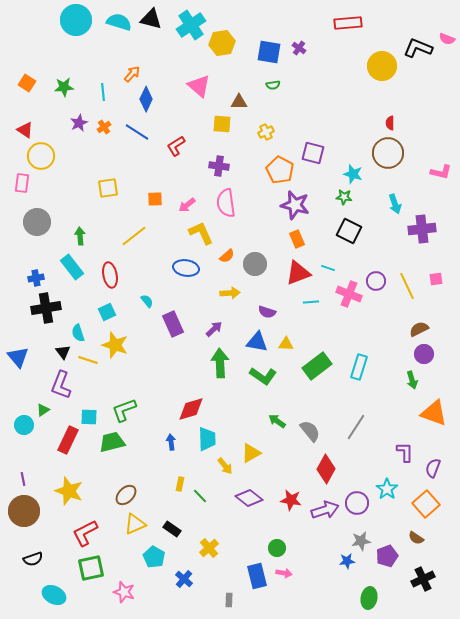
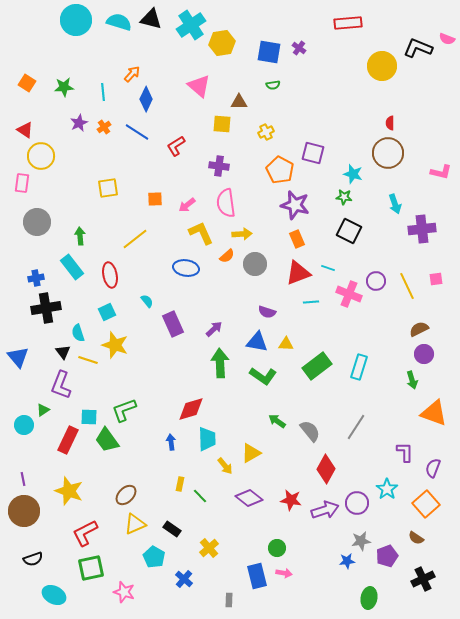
yellow line at (134, 236): moved 1 px right, 3 px down
yellow arrow at (230, 293): moved 12 px right, 59 px up
green trapezoid at (112, 442): moved 5 px left, 2 px up; rotated 112 degrees counterclockwise
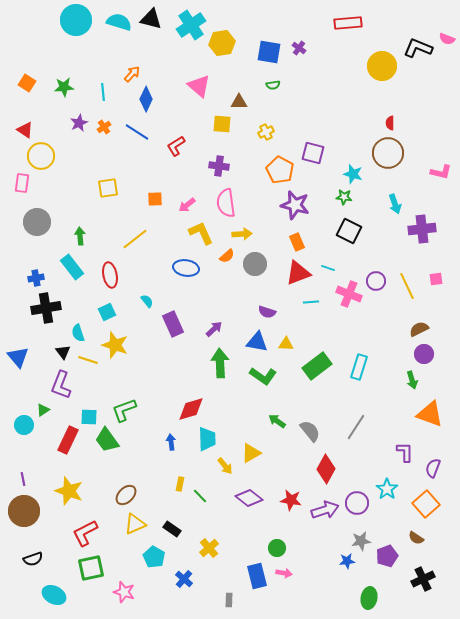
orange rectangle at (297, 239): moved 3 px down
orange triangle at (434, 413): moved 4 px left, 1 px down
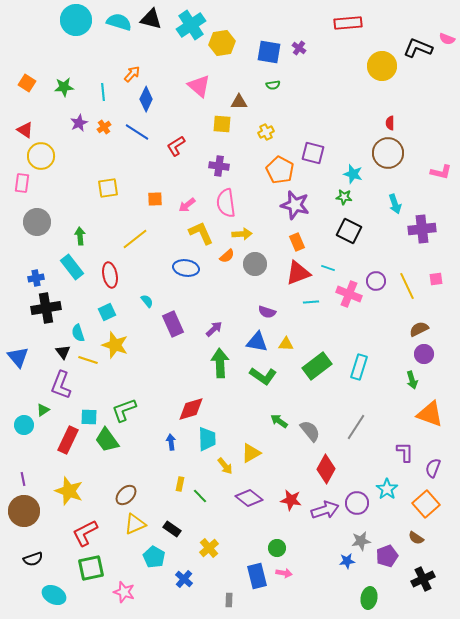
green arrow at (277, 421): moved 2 px right
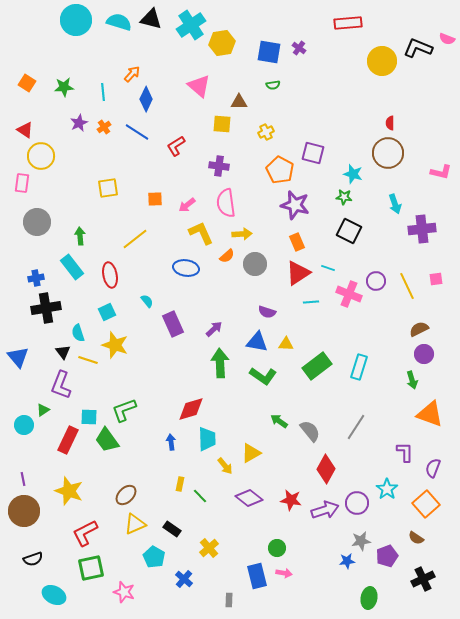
yellow circle at (382, 66): moved 5 px up
red triangle at (298, 273): rotated 12 degrees counterclockwise
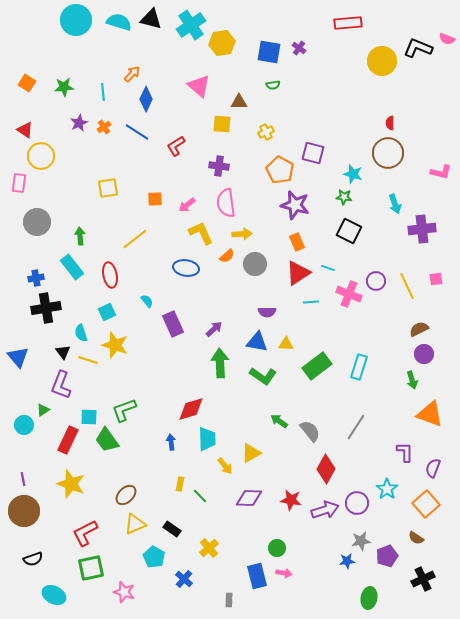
pink rectangle at (22, 183): moved 3 px left
purple semicircle at (267, 312): rotated 18 degrees counterclockwise
cyan semicircle at (78, 333): moved 3 px right
yellow star at (69, 491): moved 2 px right, 7 px up
purple diamond at (249, 498): rotated 36 degrees counterclockwise
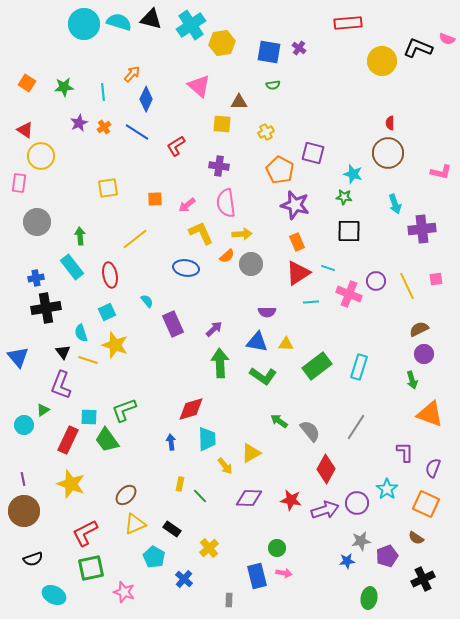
cyan circle at (76, 20): moved 8 px right, 4 px down
black square at (349, 231): rotated 25 degrees counterclockwise
gray circle at (255, 264): moved 4 px left
orange square at (426, 504): rotated 24 degrees counterclockwise
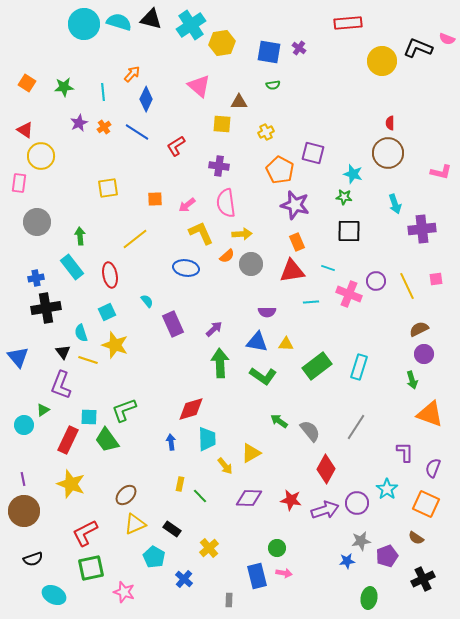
red triangle at (298, 273): moved 6 px left, 2 px up; rotated 24 degrees clockwise
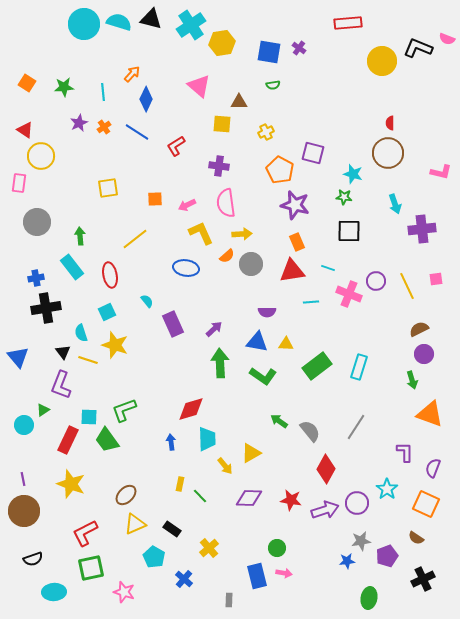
pink arrow at (187, 205): rotated 12 degrees clockwise
cyan ellipse at (54, 595): moved 3 px up; rotated 30 degrees counterclockwise
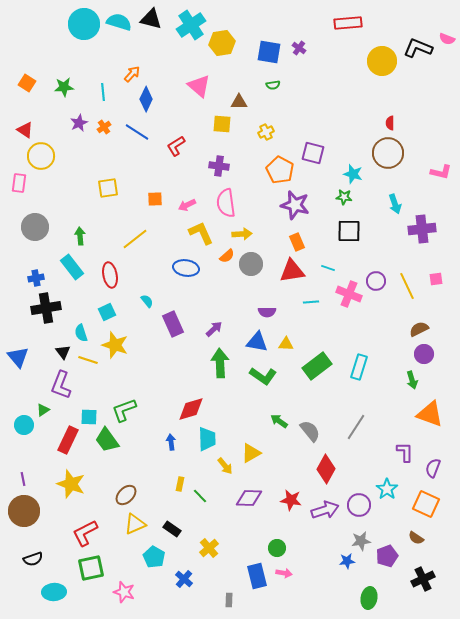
gray circle at (37, 222): moved 2 px left, 5 px down
purple circle at (357, 503): moved 2 px right, 2 px down
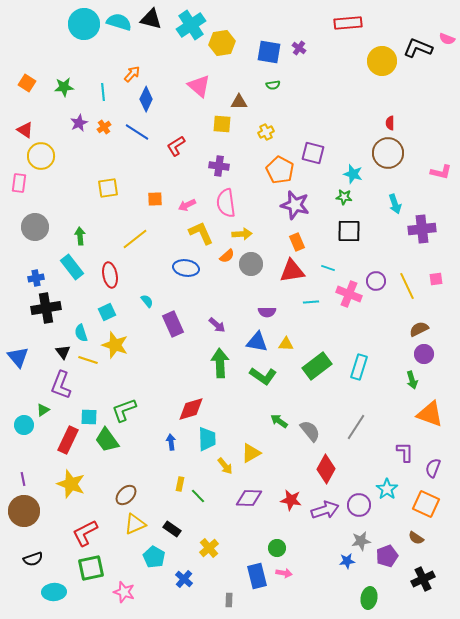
purple arrow at (214, 329): moved 3 px right, 4 px up; rotated 84 degrees clockwise
green line at (200, 496): moved 2 px left
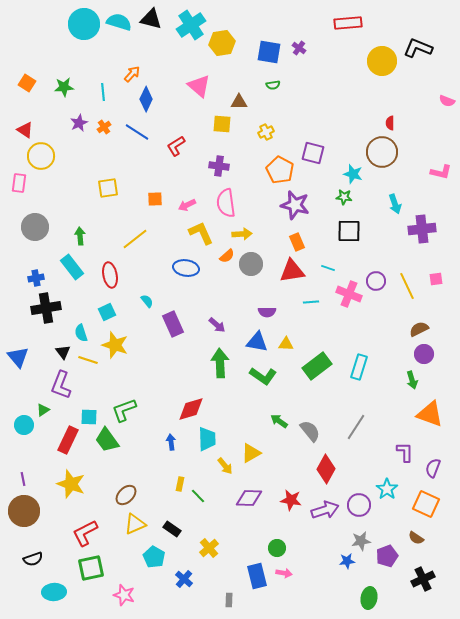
pink semicircle at (447, 39): moved 62 px down
brown circle at (388, 153): moved 6 px left, 1 px up
pink star at (124, 592): moved 3 px down
